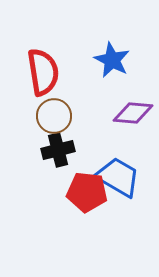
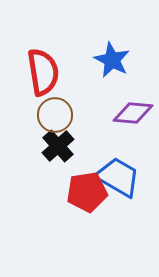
brown circle: moved 1 px right, 1 px up
black cross: moved 4 px up; rotated 28 degrees counterclockwise
red pentagon: rotated 15 degrees counterclockwise
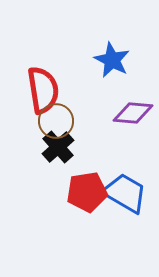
red semicircle: moved 18 px down
brown circle: moved 1 px right, 6 px down
black cross: moved 1 px down
blue trapezoid: moved 7 px right, 16 px down
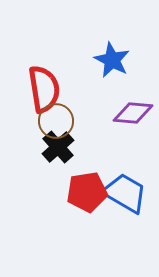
red semicircle: moved 1 px right, 1 px up
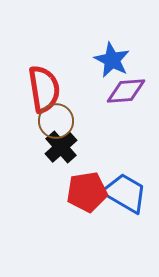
purple diamond: moved 7 px left, 22 px up; rotated 9 degrees counterclockwise
black cross: moved 3 px right
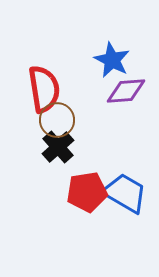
brown circle: moved 1 px right, 1 px up
black cross: moved 3 px left
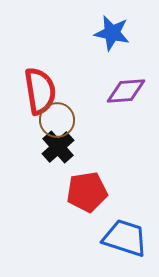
blue star: moved 27 px up; rotated 15 degrees counterclockwise
red semicircle: moved 4 px left, 2 px down
blue trapezoid: moved 45 px down; rotated 12 degrees counterclockwise
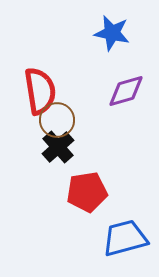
purple diamond: rotated 12 degrees counterclockwise
blue trapezoid: rotated 33 degrees counterclockwise
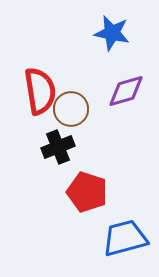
brown circle: moved 14 px right, 11 px up
black cross: rotated 20 degrees clockwise
red pentagon: rotated 27 degrees clockwise
